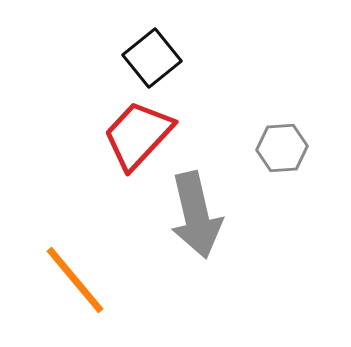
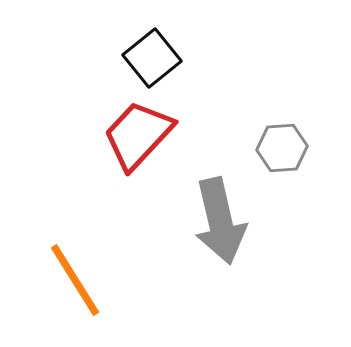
gray arrow: moved 24 px right, 6 px down
orange line: rotated 8 degrees clockwise
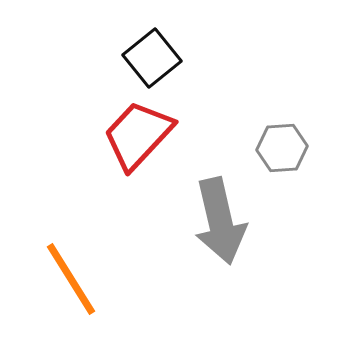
orange line: moved 4 px left, 1 px up
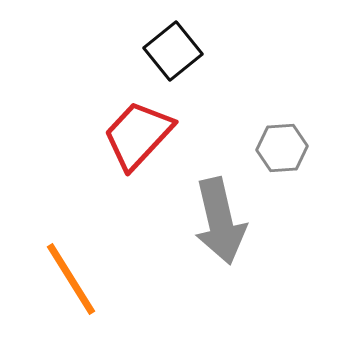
black square: moved 21 px right, 7 px up
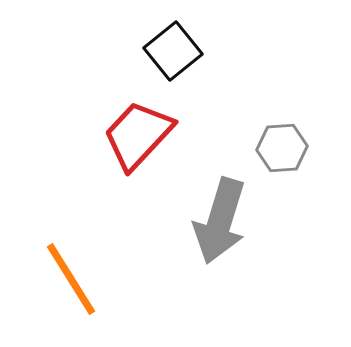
gray arrow: rotated 30 degrees clockwise
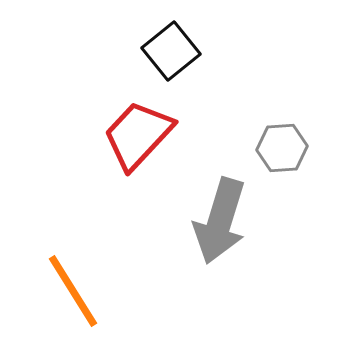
black square: moved 2 px left
orange line: moved 2 px right, 12 px down
